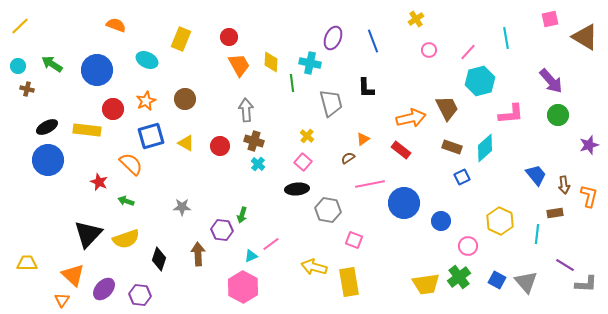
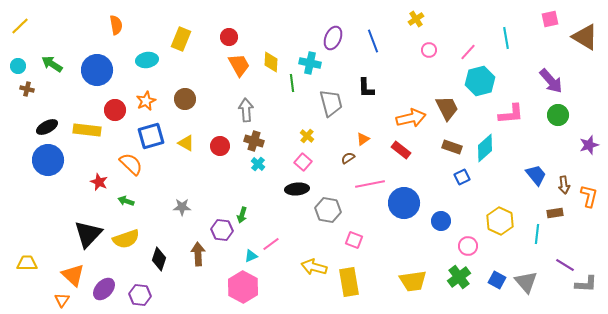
orange semicircle at (116, 25): rotated 60 degrees clockwise
cyan ellipse at (147, 60): rotated 35 degrees counterclockwise
red circle at (113, 109): moved 2 px right, 1 px down
yellow trapezoid at (426, 284): moved 13 px left, 3 px up
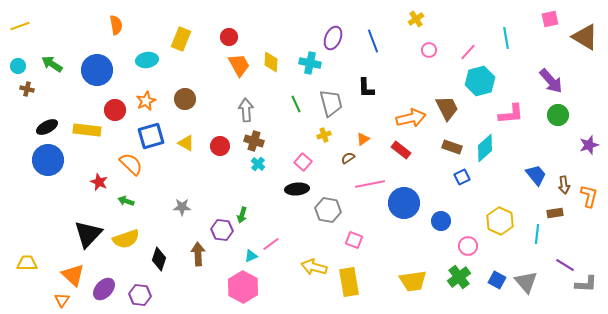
yellow line at (20, 26): rotated 24 degrees clockwise
green line at (292, 83): moved 4 px right, 21 px down; rotated 18 degrees counterclockwise
yellow cross at (307, 136): moved 17 px right, 1 px up; rotated 32 degrees clockwise
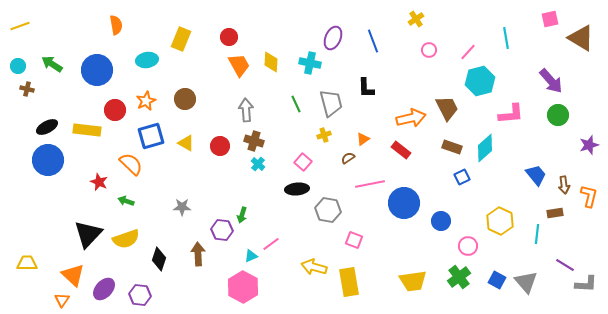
brown triangle at (585, 37): moved 4 px left, 1 px down
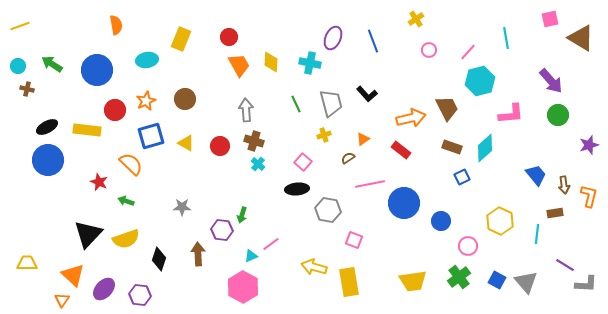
black L-shape at (366, 88): moved 1 px right, 6 px down; rotated 40 degrees counterclockwise
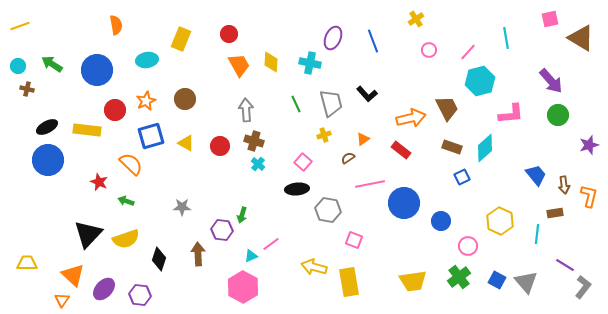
red circle at (229, 37): moved 3 px up
gray L-shape at (586, 284): moved 3 px left, 3 px down; rotated 55 degrees counterclockwise
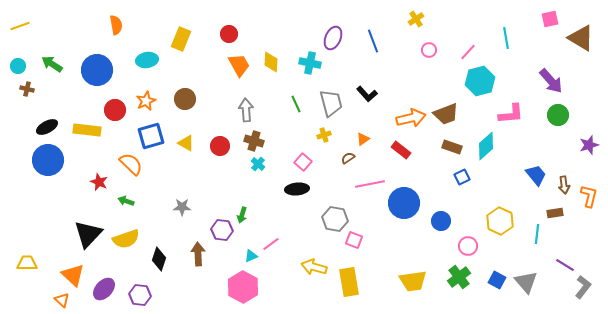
brown trapezoid at (447, 108): moved 1 px left, 6 px down; rotated 96 degrees clockwise
cyan diamond at (485, 148): moved 1 px right, 2 px up
gray hexagon at (328, 210): moved 7 px right, 9 px down
orange triangle at (62, 300): rotated 21 degrees counterclockwise
